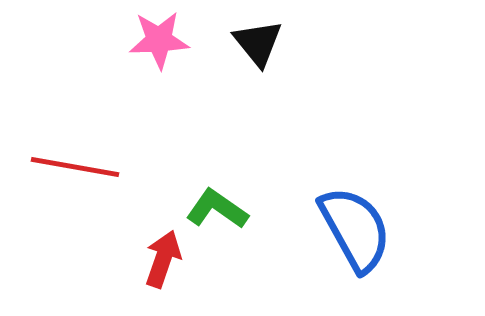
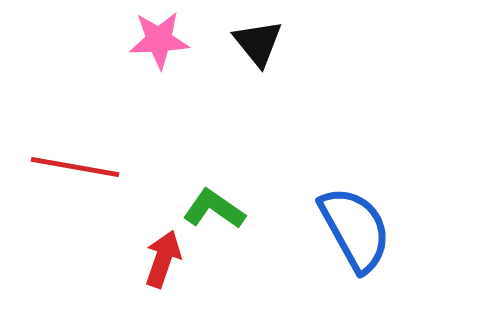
green L-shape: moved 3 px left
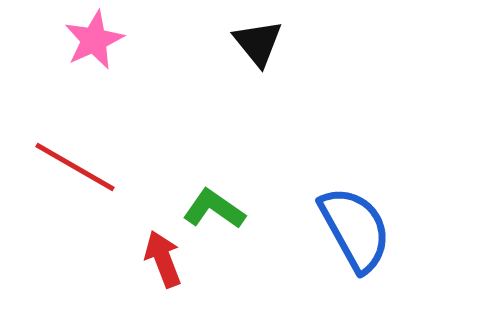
pink star: moved 65 px left; rotated 22 degrees counterclockwise
red line: rotated 20 degrees clockwise
red arrow: rotated 40 degrees counterclockwise
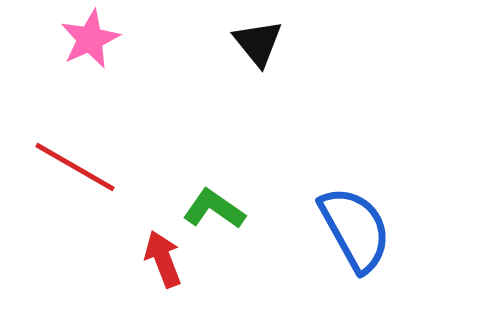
pink star: moved 4 px left, 1 px up
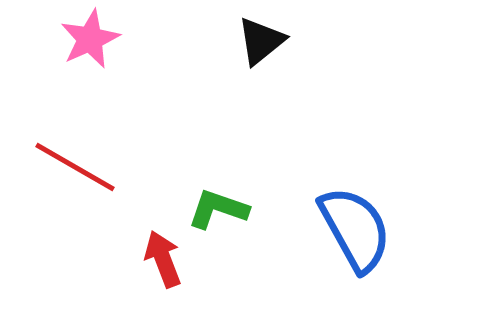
black triangle: moved 3 px right, 2 px up; rotated 30 degrees clockwise
green L-shape: moved 4 px right; rotated 16 degrees counterclockwise
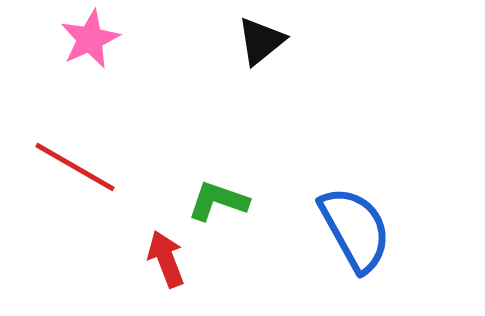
green L-shape: moved 8 px up
red arrow: moved 3 px right
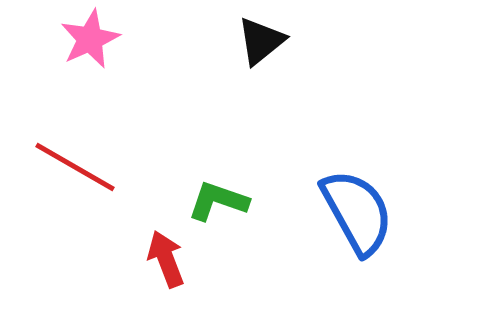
blue semicircle: moved 2 px right, 17 px up
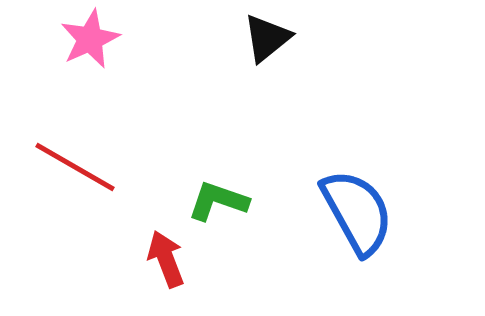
black triangle: moved 6 px right, 3 px up
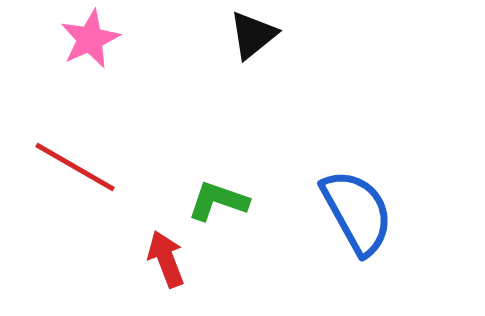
black triangle: moved 14 px left, 3 px up
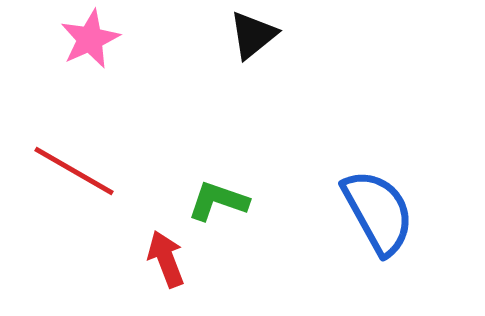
red line: moved 1 px left, 4 px down
blue semicircle: moved 21 px right
